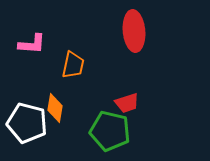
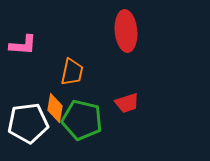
red ellipse: moved 8 px left
pink L-shape: moved 9 px left, 1 px down
orange trapezoid: moved 1 px left, 7 px down
white pentagon: moved 1 px right; rotated 21 degrees counterclockwise
green pentagon: moved 28 px left, 11 px up
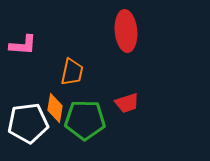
green pentagon: moved 3 px right; rotated 12 degrees counterclockwise
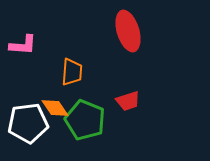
red ellipse: moved 2 px right; rotated 12 degrees counterclockwise
orange trapezoid: rotated 8 degrees counterclockwise
red trapezoid: moved 1 px right, 2 px up
orange diamond: rotated 44 degrees counterclockwise
green pentagon: rotated 21 degrees clockwise
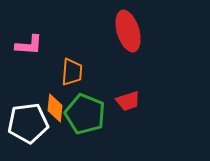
pink L-shape: moved 6 px right
orange diamond: rotated 40 degrees clockwise
green pentagon: moved 6 px up
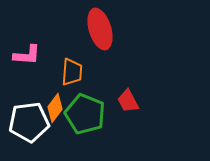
red ellipse: moved 28 px left, 2 px up
pink L-shape: moved 2 px left, 10 px down
red trapezoid: rotated 80 degrees clockwise
orange diamond: rotated 32 degrees clockwise
white pentagon: moved 1 px right, 1 px up
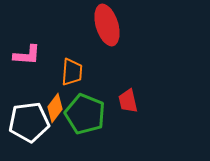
red ellipse: moved 7 px right, 4 px up
red trapezoid: rotated 15 degrees clockwise
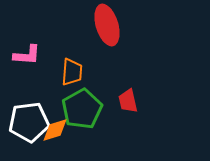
orange diamond: moved 22 px down; rotated 36 degrees clockwise
green pentagon: moved 3 px left, 5 px up; rotated 21 degrees clockwise
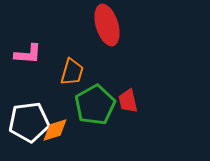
pink L-shape: moved 1 px right, 1 px up
orange trapezoid: rotated 12 degrees clockwise
green pentagon: moved 13 px right, 4 px up
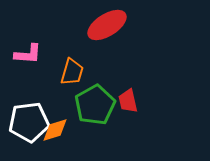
red ellipse: rotated 75 degrees clockwise
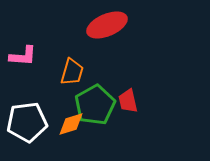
red ellipse: rotated 9 degrees clockwise
pink L-shape: moved 5 px left, 2 px down
white pentagon: moved 2 px left
orange diamond: moved 16 px right, 6 px up
